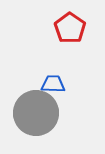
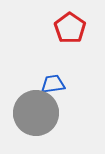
blue trapezoid: rotated 10 degrees counterclockwise
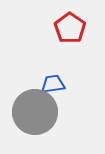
gray circle: moved 1 px left, 1 px up
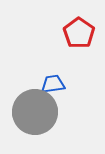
red pentagon: moved 9 px right, 5 px down
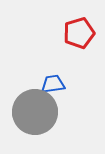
red pentagon: rotated 20 degrees clockwise
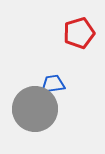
gray circle: moved 3 px up
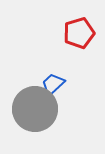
blue trapezoid: rotated 35 degrees counterclockwise
